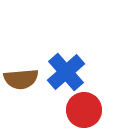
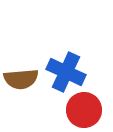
blue cross: rotated 24 degrees counterclockwise
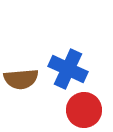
blue cross: moved 2 px right, 3 px up
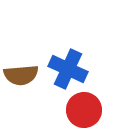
brown semicircle: moved 4 px up
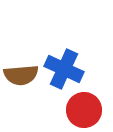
blue cross: moved 4 px left
